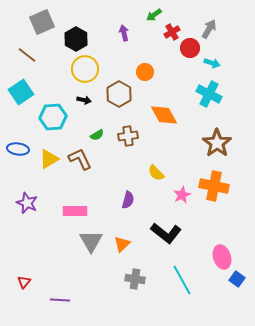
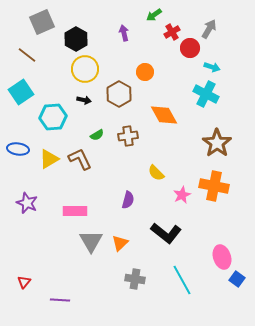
cyan arrow: moved 4 px down
cyan cross: moved 3 px left
orange triangle: moved 2 px left, 1 px up
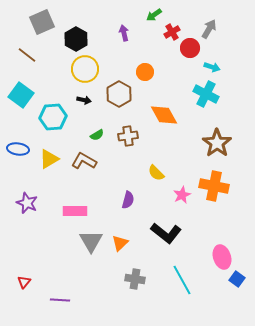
cyan square: moved 3 px down; rotated 20 degrees counterclockwise
brown L-shape: moved 4 px right, 2 px down; rotated 35 degrees counterclockwise
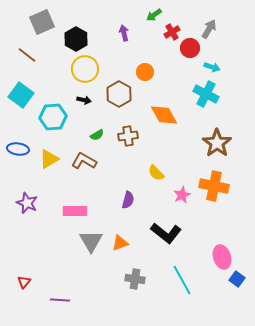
orange triangle: rotated 24 degrees clockwise
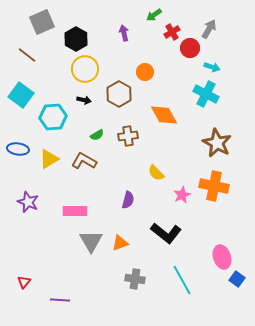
brown star: rotated 8 degrees counterclockwise
purple star: moved 1 px right, 1 px up
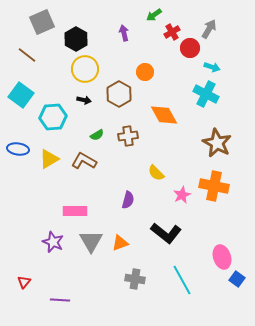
purple star: moved 25 px right, 40 px down
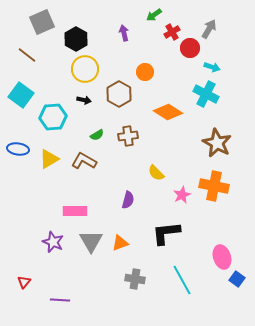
orange diamond: moved 4 px right, 3 px up; rotated 28 degrees counterclockwise
black L-shape: rotated 136 degrees clockwise
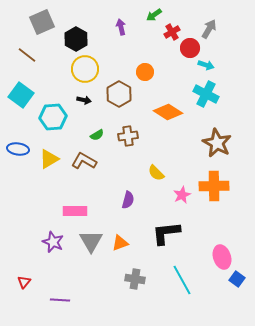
purple arrow: moved 3 px left, 6 px up
cyan arrow: moved 6 px left, 2 px up
orange cross: rotated 12 degrees counterclockwise
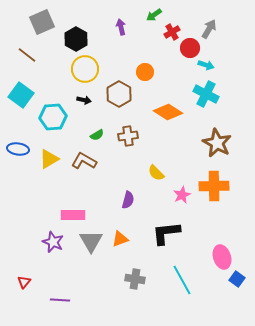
pink rectangle: moved 2 px left, 4 px down
orange triangle: moved 4 px up
